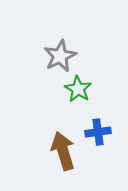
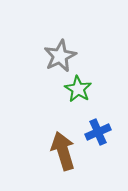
blue cross: rotated 15 degrees counterclockwise
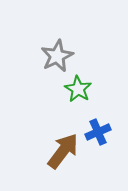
gray star: moved 3 px left
brown arrow: rotated 54 degrees clockwise
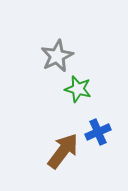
green star: rotated 16 degrees counterclockwise
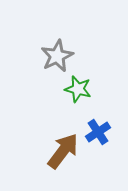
blue cross: rotated 10 degrees counterclockwise
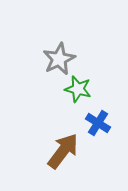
gray star: moved 2 px right, 3 px down
blue cross: moved 9 px up; rotated 25 degrees counterclockwise
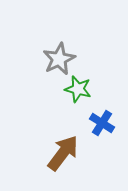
blue cross: moved 4 px right
brown arrow: moved 2 px down
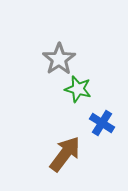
gray star: rotated 8 degrees counterclockwise
brown arrow: moved 2 px right, 1 px down
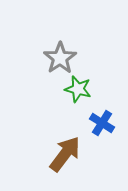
gray star: moved 1 px right, 1 px up
